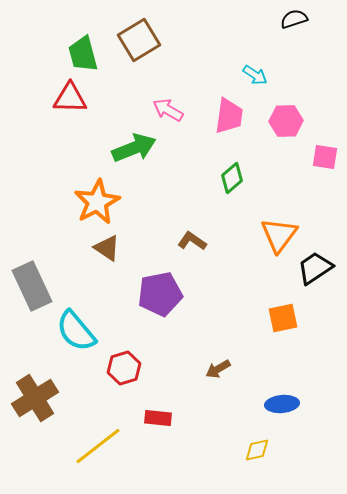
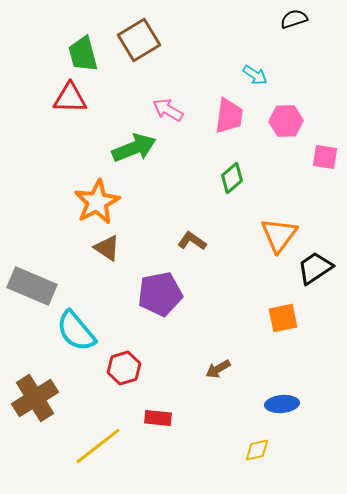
gray rectangle: rotated 42 degrees counterclockwise
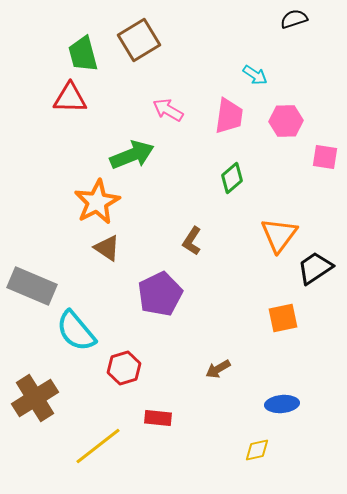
green arrow: moved 2 px left, 7 px down
brown L-shape: rotated 92 degrees counterclockwise
purple pentagon: rotated 15 degrees counterclockwise
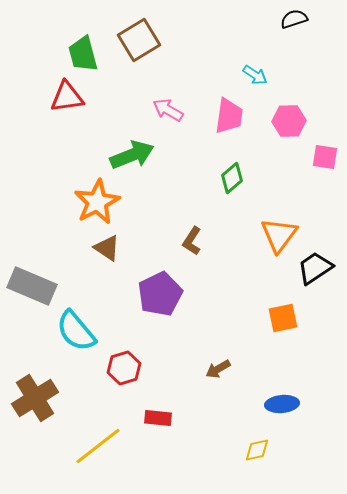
red triangle: moved 3 px left, 1 px up; rotated 9 degrees counterclockwise
pink hexagon: moved 3 px right
